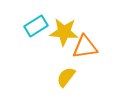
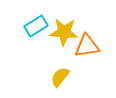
orange triangle: moved 2 px right, 1 px up
yellow semicircle: moved 6 px left
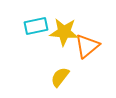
cyan rectangle: rotated 20 degrees clockwise
orange triangle: rotated 32 degrees counterclockwise
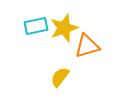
yellow star: moved 4 px up; rotated 24 degrees counterclockwise
orange triangle: rotated 24 degrees clockwise
